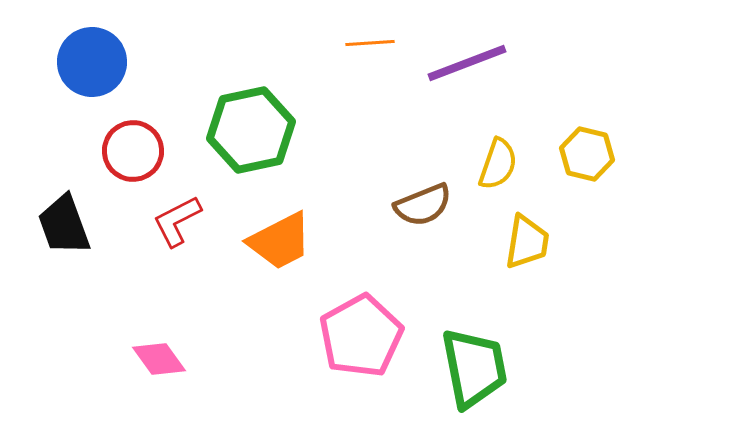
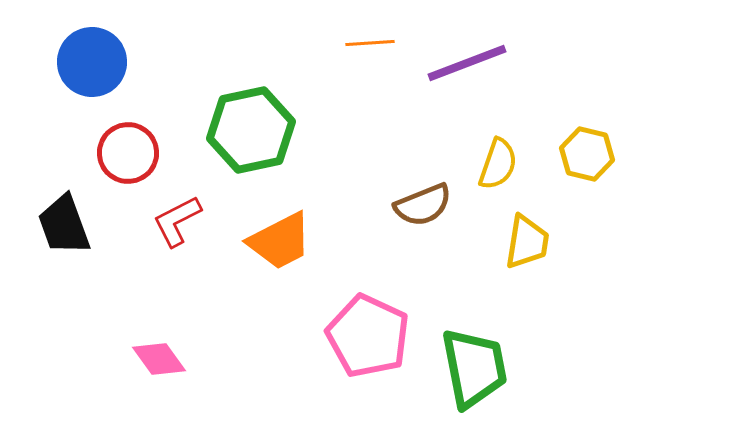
red circle: moved 5 px left, 2 px down
pink pentagon: moved 7 px right; rotated 18 degrees counterclockwise
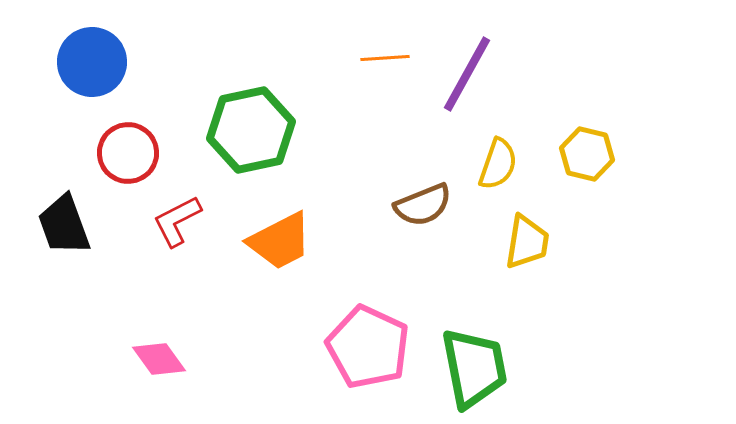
orange line: moved 15 px right, 15 px down
purple line: moved 11 px down; rotated 40 degrees counterclockwise
pink pentagon: moved 11 px down
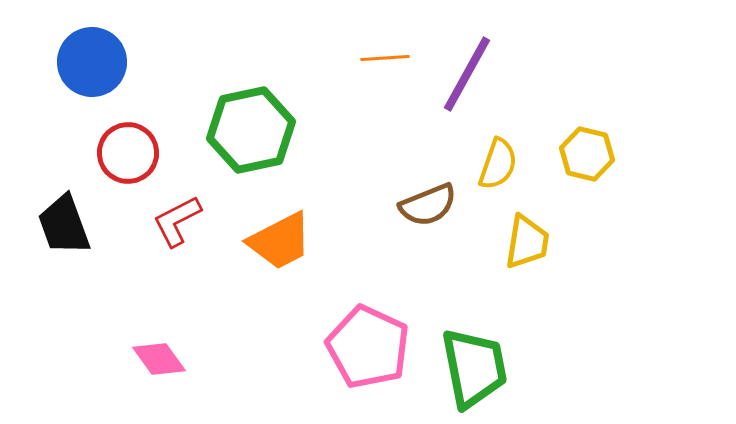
brown semicircle: moved 5 px right
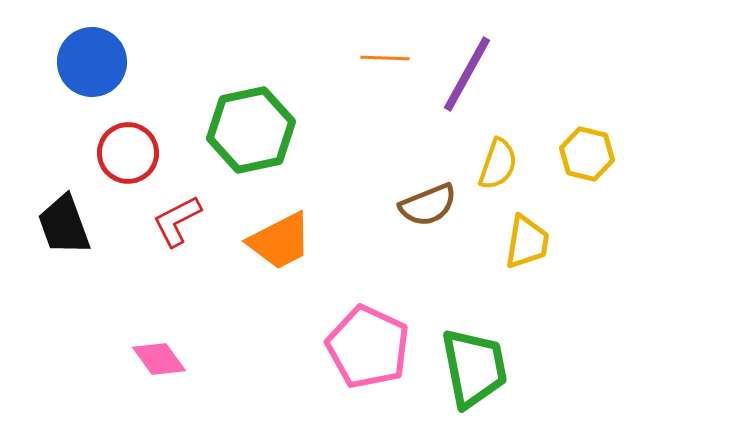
orange line: rotated 6 degrees clockwise
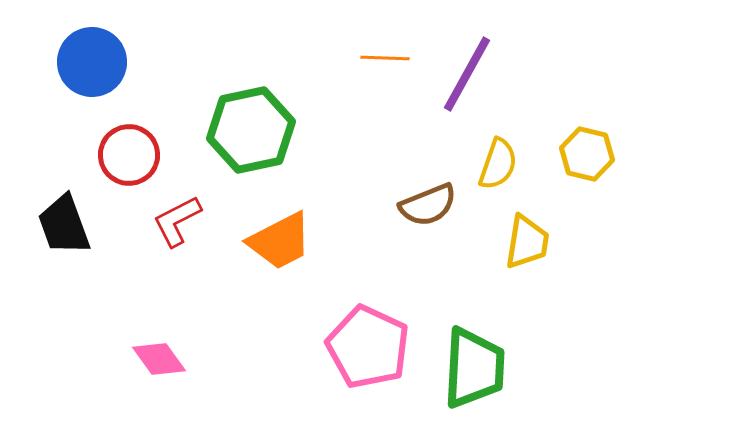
red circle: moved 1 px right, 2 px down
green trapezoid: rotated 14 degrees clockwise
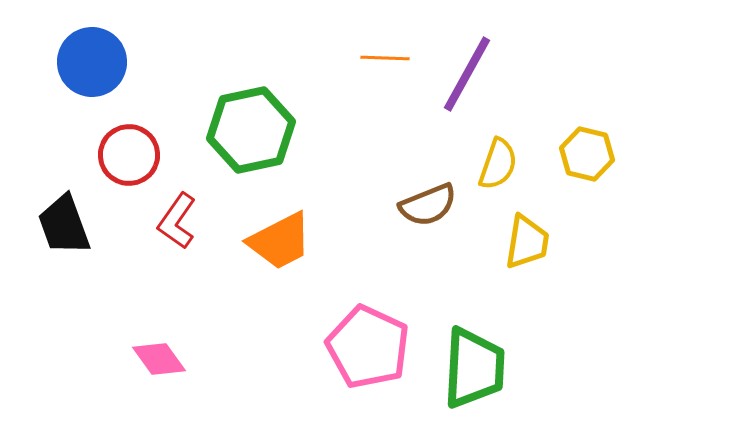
red L-shape: rotated 28 degrees counterclockwise
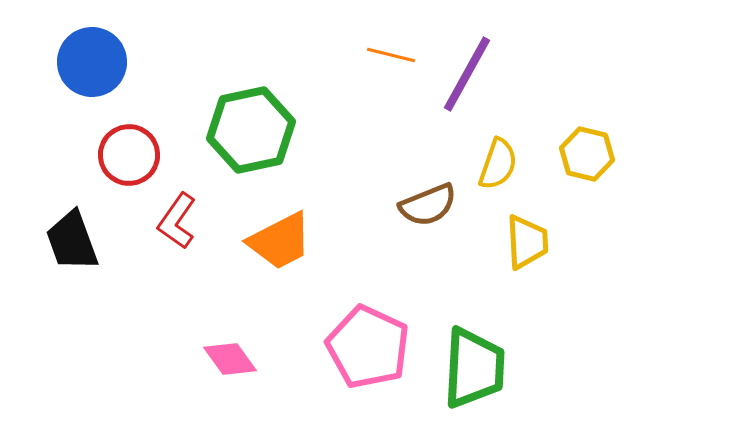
orange line: moved 6 px right, 3 px up; rotated 12 degrees clockwise
black trapezoid: moved 8 px right, 16 px down
yellow trapezoid: rotated 12 degrees counterclockwise
pink diamond: moved 71 px right
